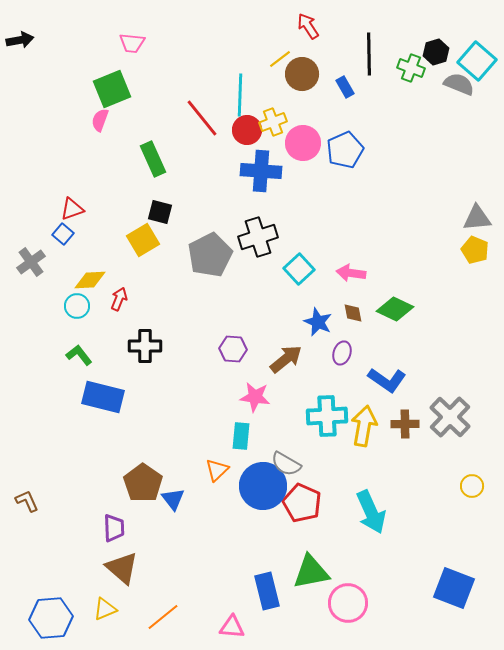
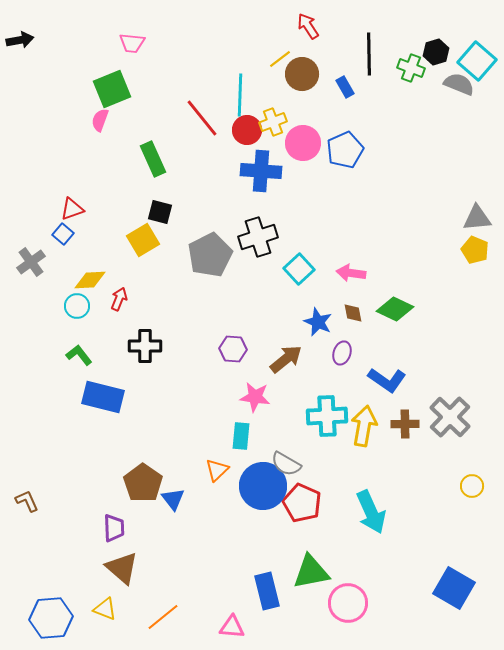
blue square at (454, 588): rotated 9 degrees clockwise
yellow triangle at (105, 609): rotated 45 degrees clockwise
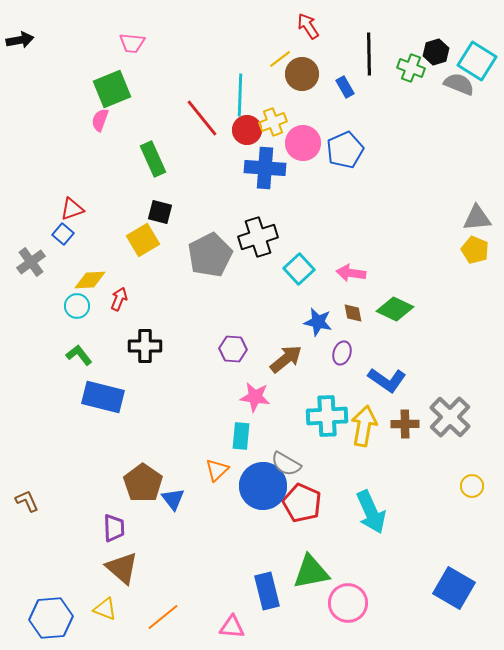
cyan square at (477, 61): rotated 9 degrees counterclockwise
blue cross at (261, 171): moved 4 px right, 3 px up
blue star at (318, 322): rotated 12 degrees counterclockwise
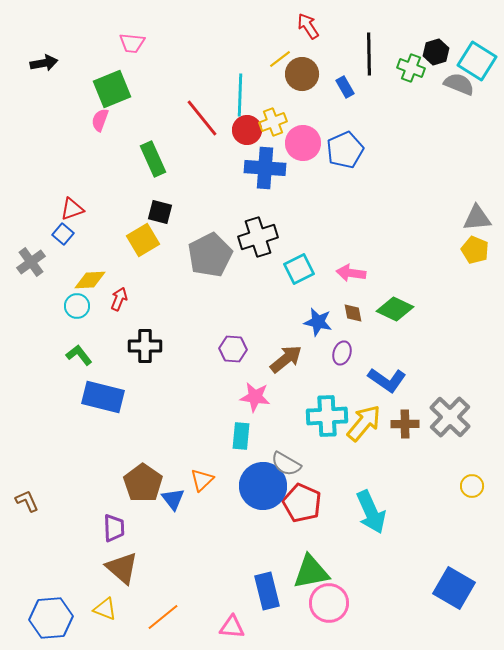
black arrow at (20, 40): moved 24 px right, 23 px down
cyan square at (299, 269): rotated 16 degrees clockwise
yellow arrow at (364, 426): moved 3 px up; rotated 30 degrees clockwise
orange triangle at (217, 470): moved 15 px left, 10 px down
pink circle at (348, 603): moved 19 px left
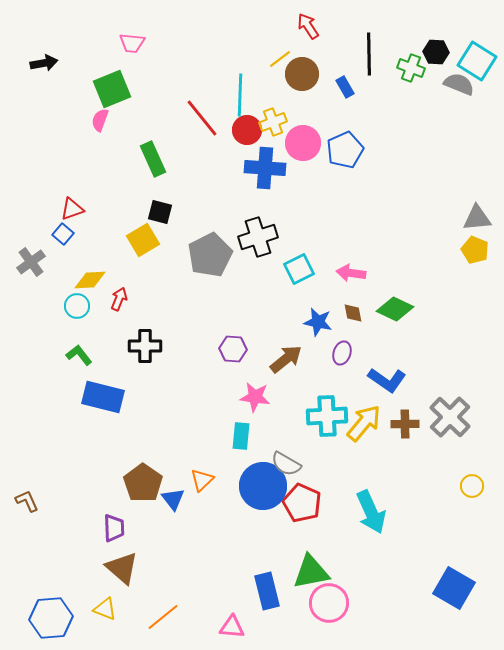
black hexagon at (436, 52): rotated 20 degrees clockwise
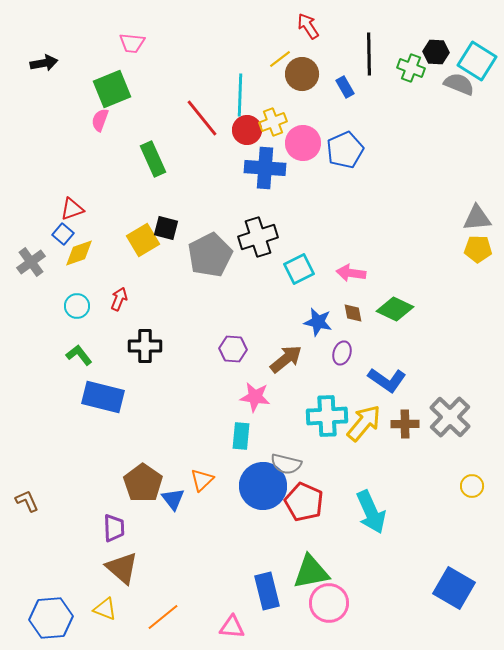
black square at (160, 212): moved 6 px right, 16 px down
yellow pentagon at (475, 250): moved 3 px right, 1 px up; rotated 20 degrees counterclockwise
yellow diamond at (90, 280): moved 11 px left, 27 px up; rotated 16 degrees counterclockwise
gray semicircle at (286, 464): rotated 16 degrees counterclockwise
red pentagon at (302, 503): moved 2 px right, 1 px up
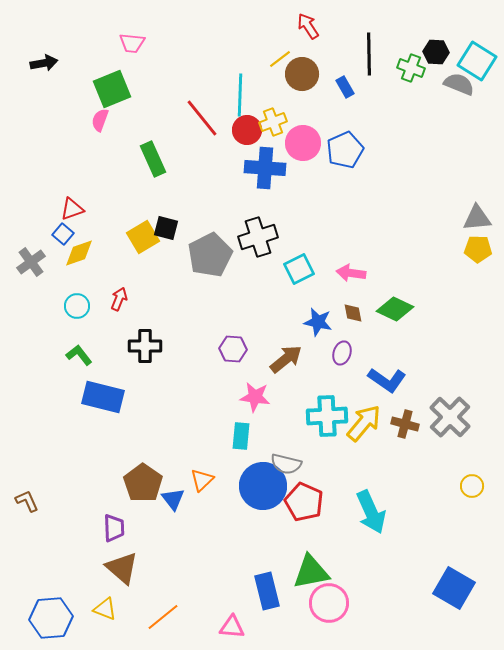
yellow square at (143, 240): moved 3 px up
brown cross at (405, 424): rotated 16 degrees clockwise
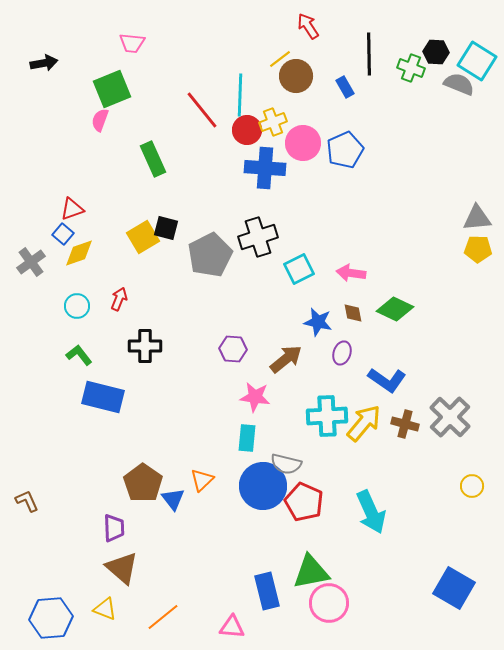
brown circle at (302, 74): moved 6 px left, 2 px down
red line at (202, 118): moved 8 px up
cyan rectangle at (241, 436): moved 6 px right, 2 px down
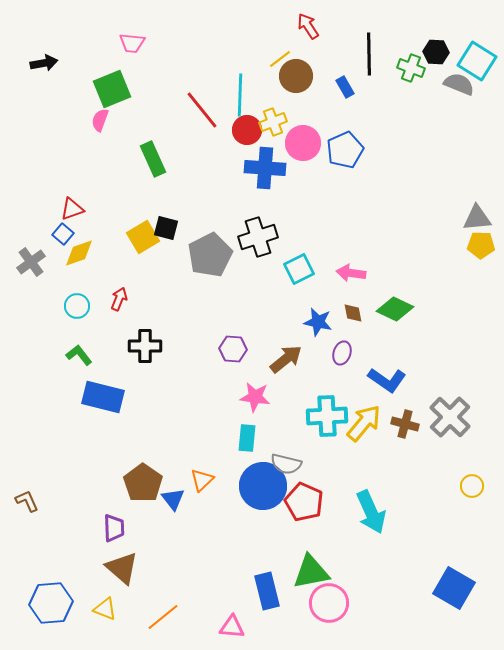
yellow pentagon at (478, 249): moved 3 px right, 4 px up
blue hexagon at (51, 618): moved 15 px up
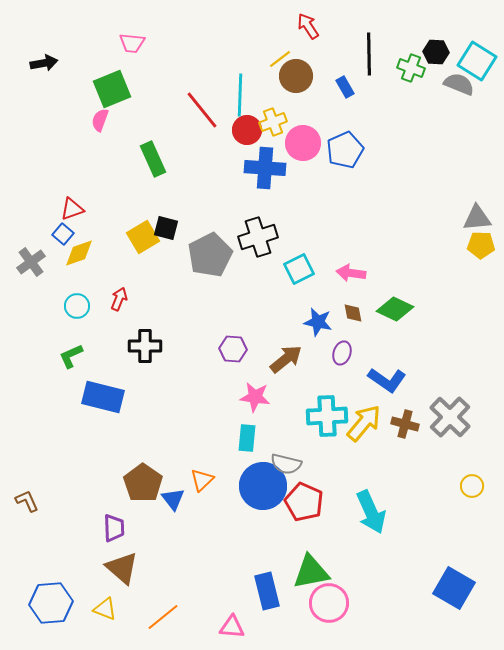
green L-shape at (79, 355): moved 8 px left, 1 px down; rotated 76 degrees counterclockwise
